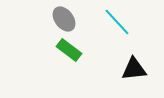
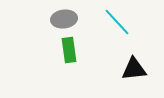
gray ellipse: rotated 60 degrees counterclockwise
green rectangle: rotated 45 degrees clockwise
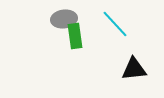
cyan line: moved 2 px left, 2 px down
green rectangle: moved 6 px right, 14 px up
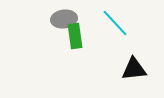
cyan line: moved 1 px up
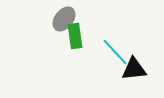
gray ellipse: rotated 45 degrees counterclockwise
cyan line: moved 29 px down
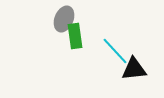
gray ellipse: rotated 15 degrees counterclockwise
cyan line: moved 1 px up
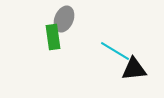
green rectangle: moved 22 px left, 1 px down
cyan line: rotated 16 degrees counterclockwise
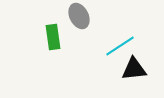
gray ellipse: moved 15 px right, 3 px up; rotated 50 degrees counterclockwise
cyan line: moved 5 px right, 5 px up; rotated 64 degrees counterclockwise
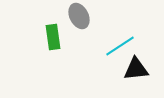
black triangle: moved 2 px right
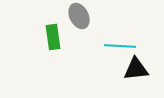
cyan line: rotated 36 degrees clockwise
